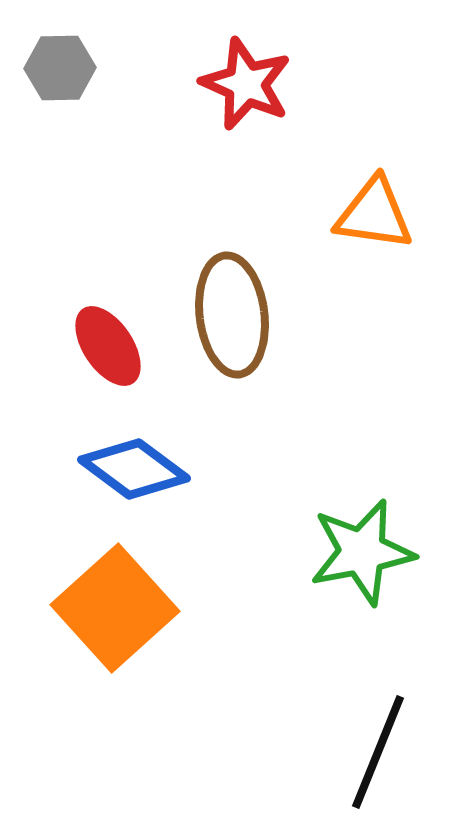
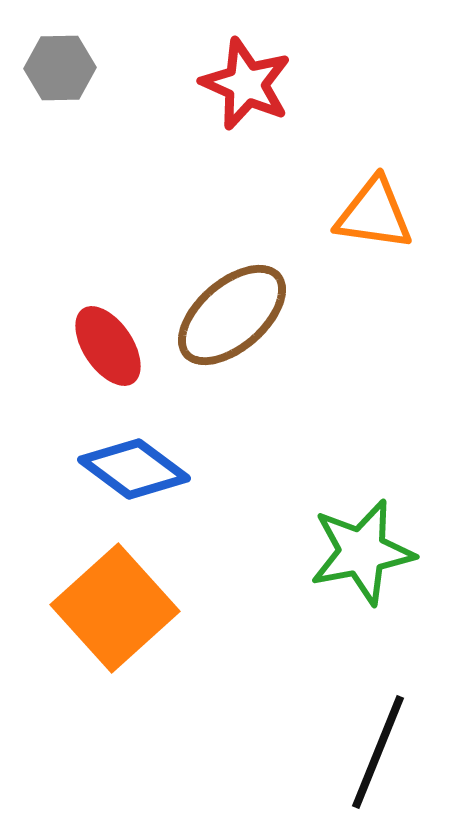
brown ellipse: rotated 56 degrees clockwise
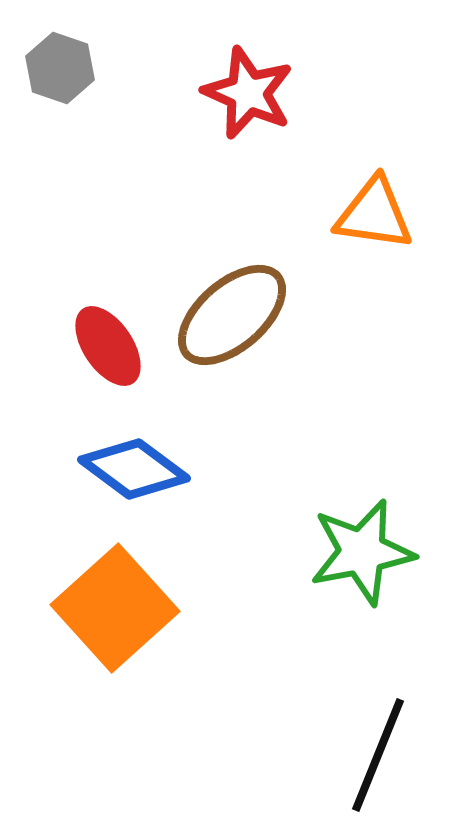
gray hexagon: rotated 20 degrees clockwise
red star: moved 2 px right, 9 px down
black line: moved 3 px down
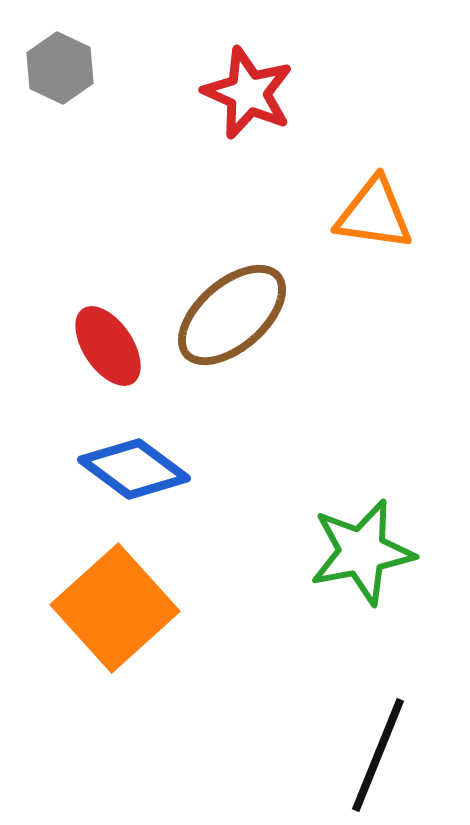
gray hexagon: rotated 6 degrees clockwise
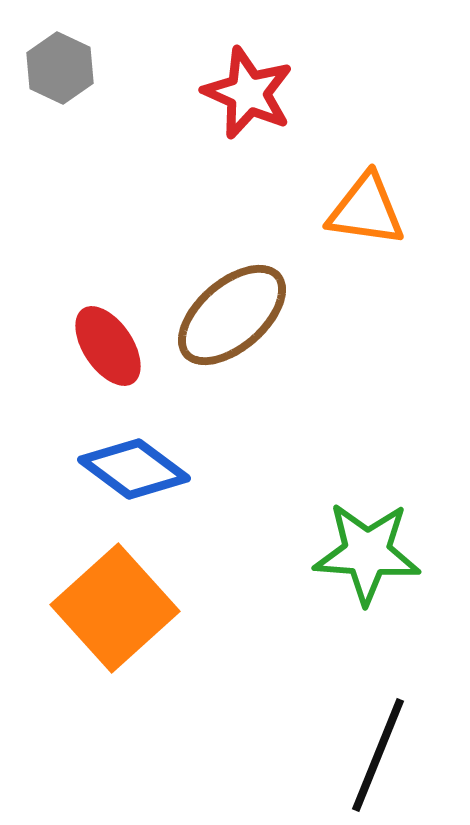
orange triangle: moved 8 px left, 4 px up
green star: moved 5 px right, 1 px down; rotated 15 degrees clockwise
